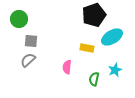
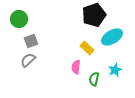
gray square: rotated 24 degrees counterclockwise
yellow rectangle: rotated 32 degrees clockwise
pink semicircle: moved 9 px right
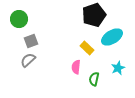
cyan star: moved 3 px right, 2 px up
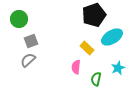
green semicircle: moved 2 px right
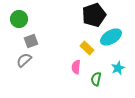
cyan ellipse: moved 1 px left
gray semicircle: moved 4 px left
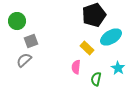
green circle: moved 2 px left, 2 px down
cyan star: rotated 16 degrees counterclockwise
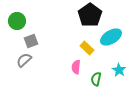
black pentagon: moved 4 px left; rotated 15 degrees counterclockwise
cyan star: moved 1 px right, 2 px down
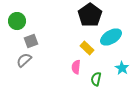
cyan star: moved 3 px right, 2 px up
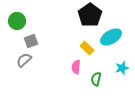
cyan star: rotated 24 degrees clockwise
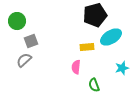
black pentagon: moved 5 px right; rotated 20 degrees clockwise
yellow rectangle: moved 1 px up; rotated 48 degrees counterclockwise
green semicircle: moved 2 px left, 6 px down; rotated 32 degrees counterclockwise
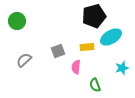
black pentagon: moved 1 px left, 1 px down
gray square: moved 27 px right, 10 px down
green semicircle: moved 1 px right
